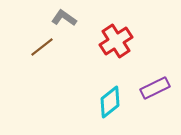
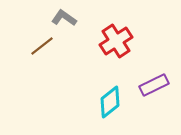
brown line: moved 1 px up
purple rectangle: moved 1 px left, 3 px up
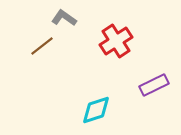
cyan diamond: moved 14 px left, 8 px down; rotated 20 degrees clockwise
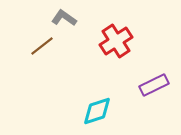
cyan diamond: moved 1 px right, 1 px down
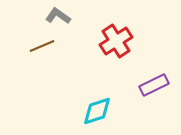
gray L-shape: moved 6 px left, 2 px up
brown line: rotated 15 degrees clockwise
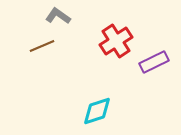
purple rectangle: moved 23 px up
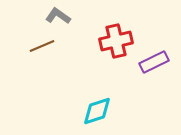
red cross: rotated 20 degrees clockwise
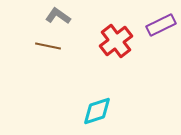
red cross: rotated 24 degrees counterclockwise
brown line: moved 6 px right; rotated 35 degrees clockwise
purple rectangle: moved 7 px right, 37 px up
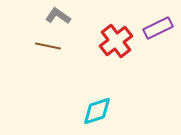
purple rectangle: moved 3 px left, 3 px down
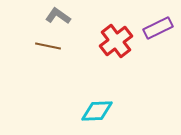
cyan diamond: rotated 16 degrees clockwise
